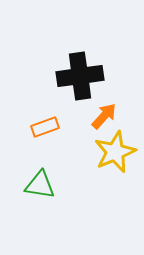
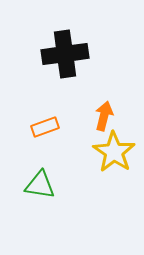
black cross: moved 15 px left, 22 px up
orange arrow: rotated 28 degrees counterclockwise
yellow star: moved 1 px left; rotated 15 degrees counterclockwise
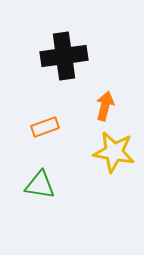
black cross: moved 1 px left, 2 px down
orange arrow: moved 1 px right, 10 px up
yellow star: rotated 24 degrees counterclockwise
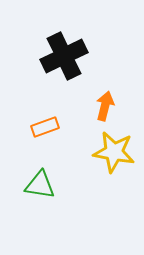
black cross: rotated 18 degrees counterclockwise
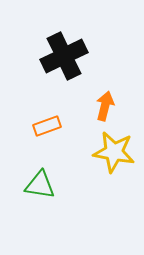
orange rectangle: moved 2 px right, 1 px up
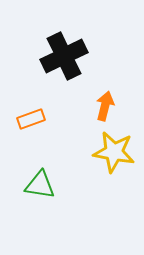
orange rectangle: moved 16 px left, 7 px up
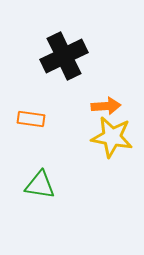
orange arrow: moved 1 px right; rotated 72 degrees clockwise
orange rectangle: rotated 28 degrees clockwise
yellow star: moved 2 px left, 15 px up
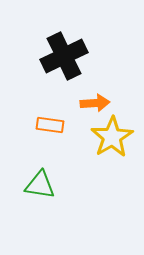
orange arrow: moved 11 px left, 3 px up
orange rectangle: moved 19 px right, 6 px down
yellow star: rotated 30 degrees clockwise
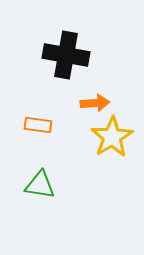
black cross: moved 2 px right, 1 px up; rotated 36 degrees clockwise
orange rectangle: moved 12 px left
